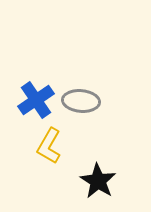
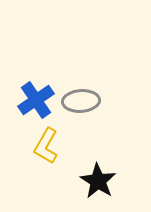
gray ellipse: rotated 9 degrees counterclockwise
yellow L-shape: moved 3 px left
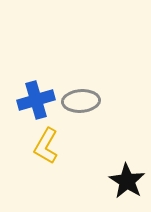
blue cross: rotated 18 degrees clockwise
black star: moved 29 px right
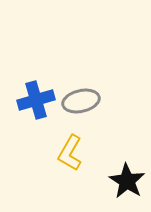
gray ellipse: rotated 9 degrees counterclockwise
yellow L-shape: moved 24 px right, 7 px down
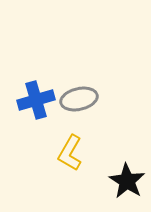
gray ellipse: moved 2 px left, 2 px up
